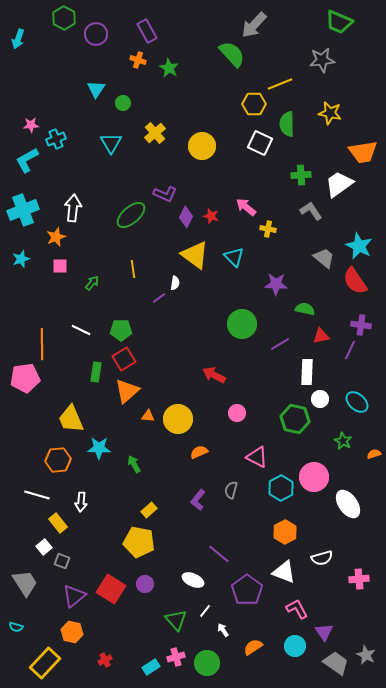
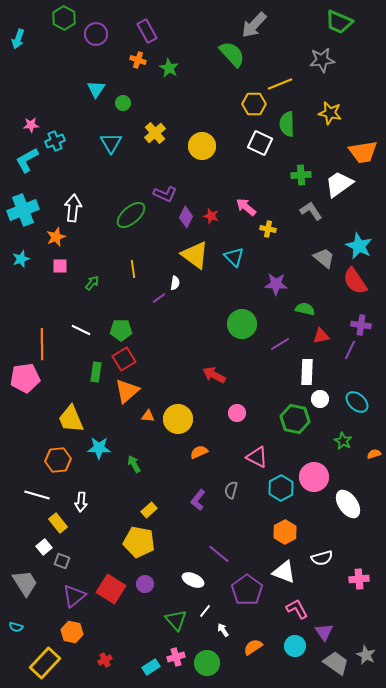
cyan cross at (56, 139): moved 1 px left, 2 px down
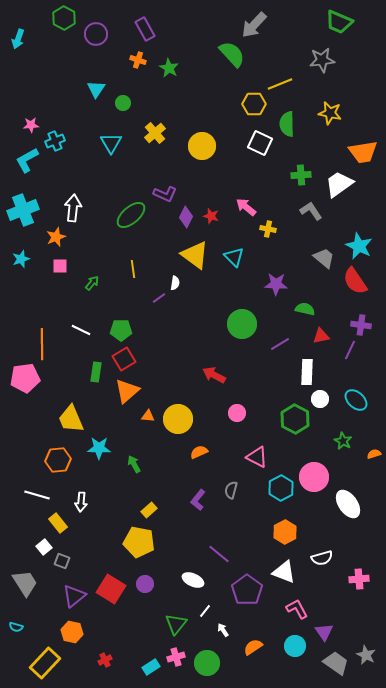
purple rectangle at (147, 31): moved 2 px left, 2 px up
cyan ellipse at (357, 402): moved 1 px left, 2 px up
green hexagon at (295, 419): rotated 16 degrees clockwise
green triangle at (176, 620): moved 4 px down; rotated 20 degrees clockwise
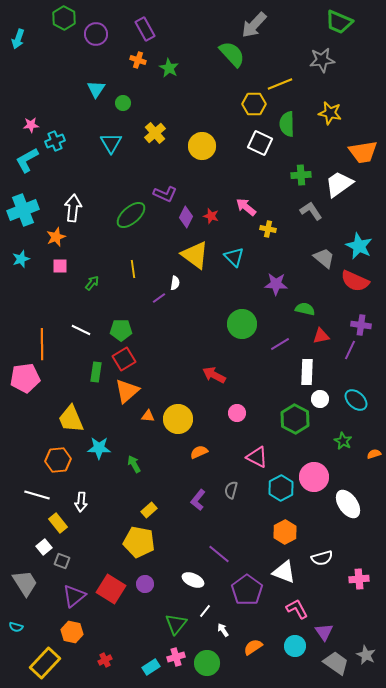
red semicircle at (355, 281): rotated 32 degrees counterclockwise
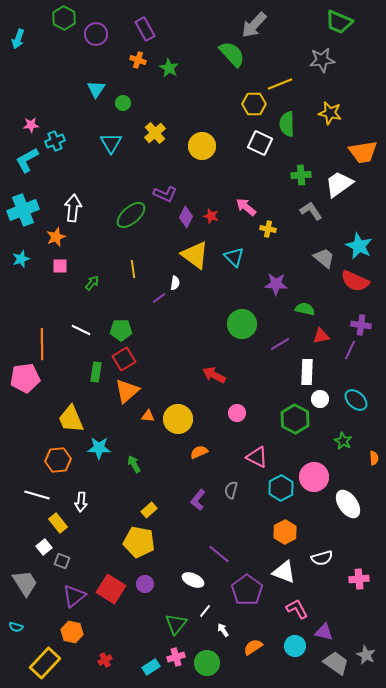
orange semicircle at (374, 454): moved 4 px down; rotated 104 degrees clockwise
purple triangle at (324, 632): rotated 42 degrees counterclockwise
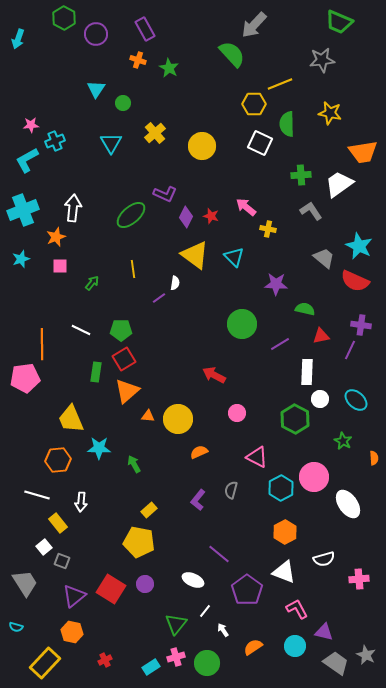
white semicircle at (322, 558): moved 2 px right, 1 px down
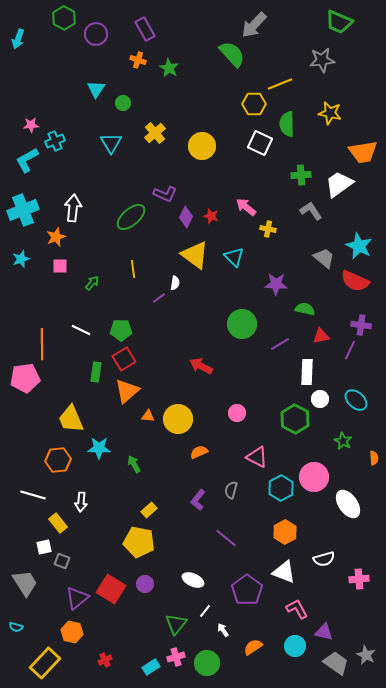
green ellipse at (131, 215): moved 2 px down
red arrow at (214, 375): moved 13 px left, 9 px up
white line at (37, 495): moved 4 px left
white square at (44, 547): rotated 28 degrees clockwise
purple line at (219, 554): moved 7 px right, 16 px up
purple triangle at (74, 596): moved 3 px right, 2 px down
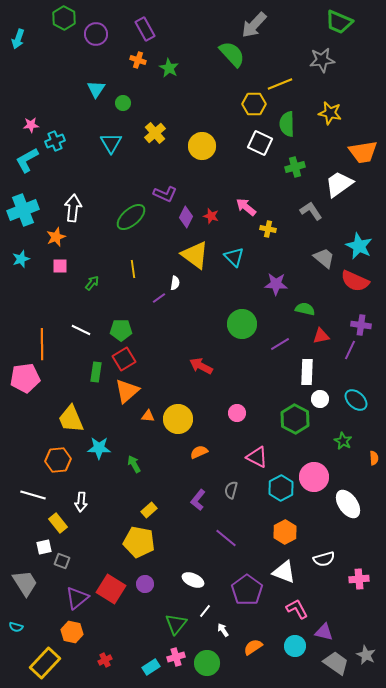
green cross at (301, 175): moved 6 px left, 8 px up; rotated 12 degrees counterclockwise
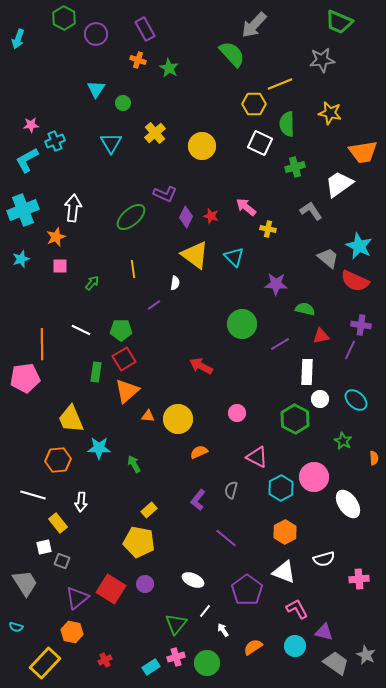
gray trapezoid at (324, 258): moved 4 px right
purple line at (159, 298): moved 5 px left, 7 px down
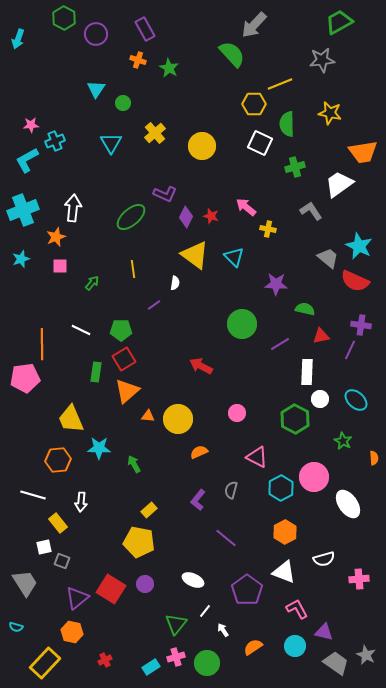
green trapezoid at (339, 22): rotated 128 degrees clockwise
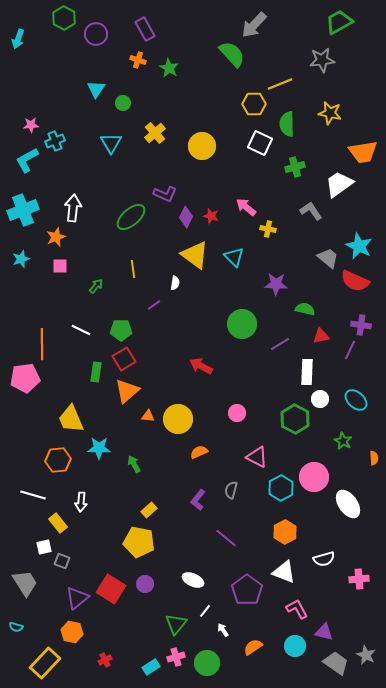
green arrow at (92, 283): moved 4 px right, 3 px down
